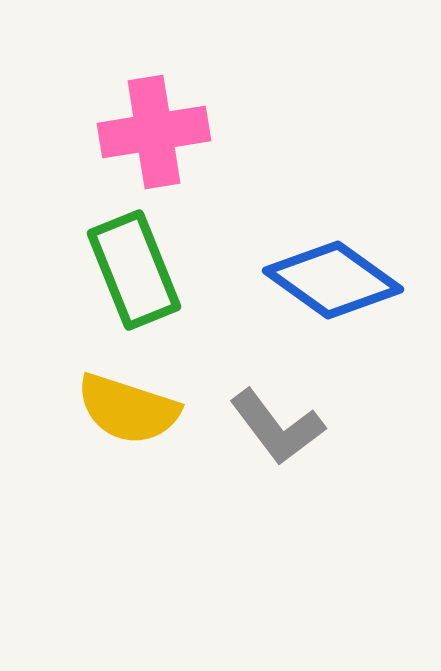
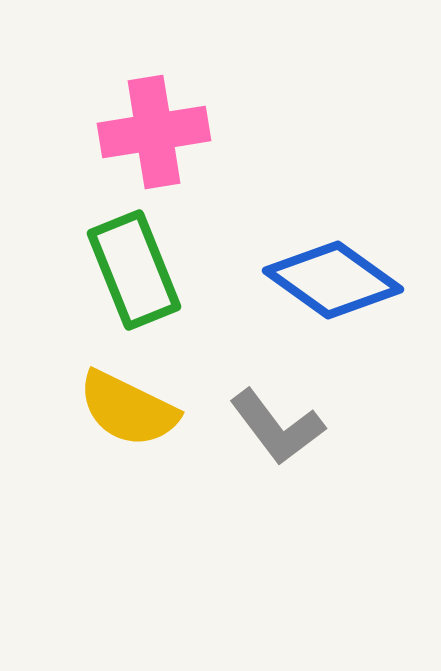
yellow semicircle: rotated 8 degrees clockwise
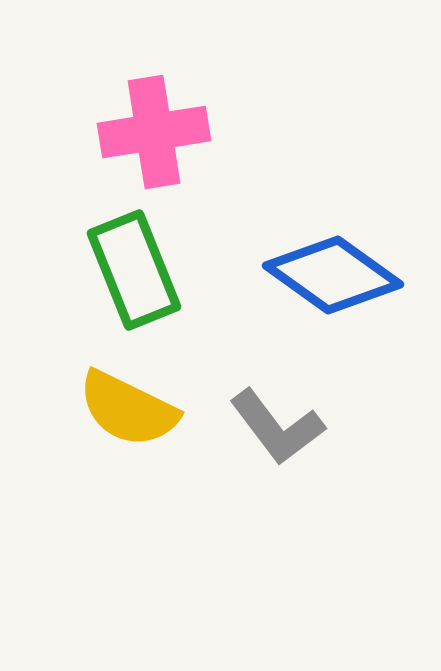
blue diamond: moved 5 px up
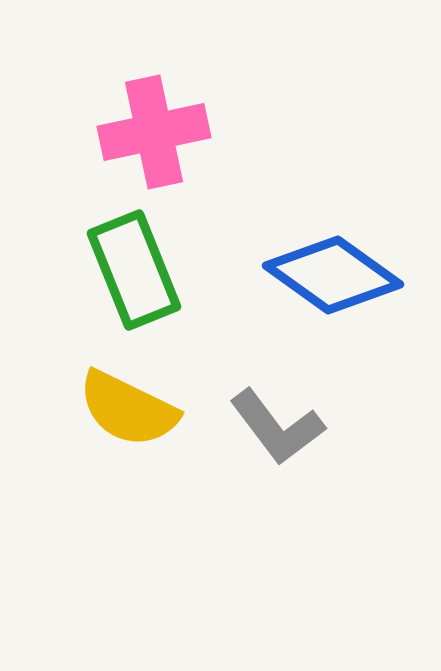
pink cross: rotated 3 degrees counterclockwise
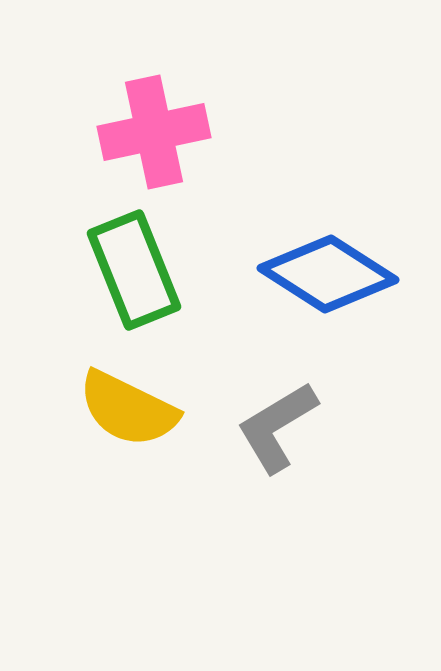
blue diamond: moved 5 px left, 1 px up; rotated 3 degrees counterclockwise
gray L-shape: rotated 96 degrees clockwise
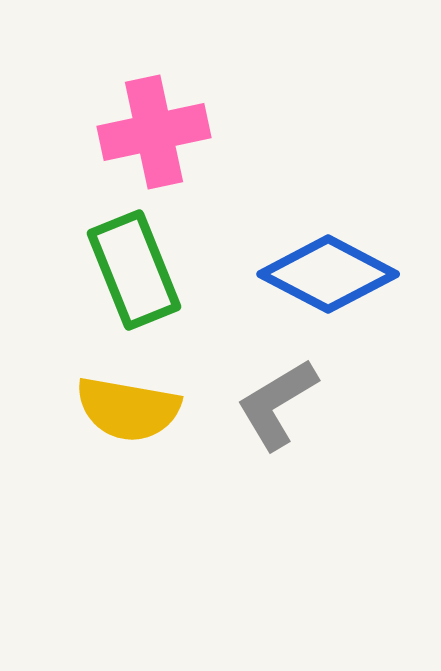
blue diamond: rotated 5 degrees counterclockwise
yellow semicircle: rotated 16 degrees counterclockwise
gray L-shape: moved 23 px up
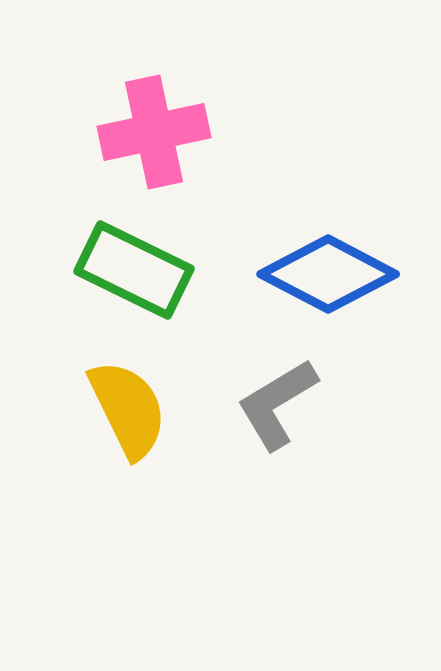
green rectangle: rotated 42 degrees counterclockwise
yellow semicircle: rotated 126 degrees counterclockwise
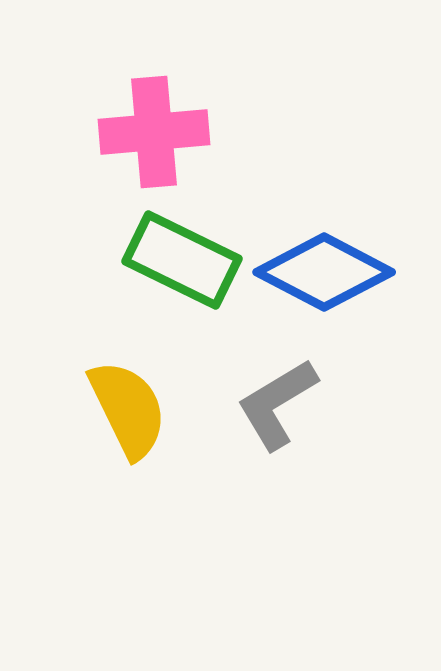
pink cross: rotated 7 degrees clockwise
green rectangle: moved 48 px right, 10 px up
blue diamond: moved 4 px left, 2 px up
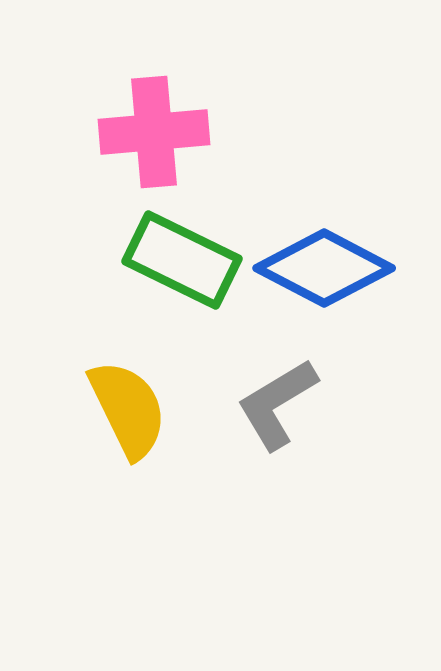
blue diamond: moved 4 px up
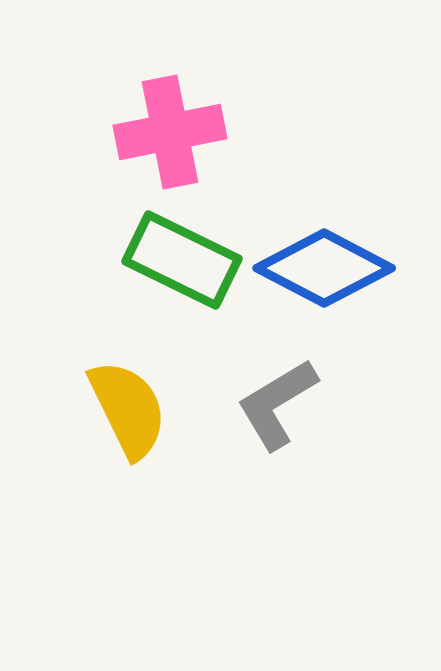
pink cross: moved 16 px right; rotated 6 degrees counterclockwise
